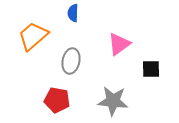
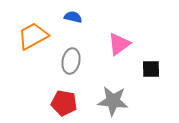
blue semicircle: moved 4 px down; rotated 102 degrees clockwise
orange trapezoid: rotated 12 degrees clockwise
red pentagon: moved 7 px right, 3 px down
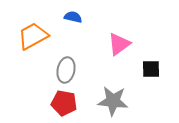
gray ellipse: moved 5 px left, 9 px down
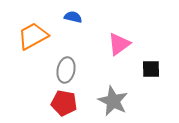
gray star: rotated 20 degrees clockwise
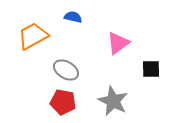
pink triangle: moved 1 px left, 1 px up
gray ellipse: rotated 70 degrees counterclockwise
red pentagon: moved 1 px left, 1 px up
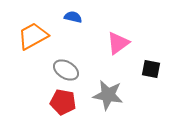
black square: rotated 12 degrees clockwise
gray star: moved 5 px left, 6 px up; rotated 16 degrees counterclockwise
